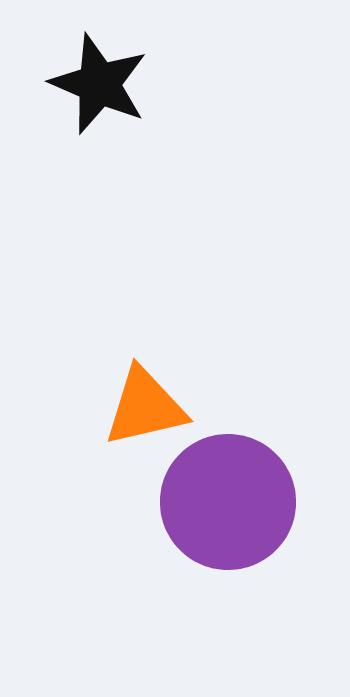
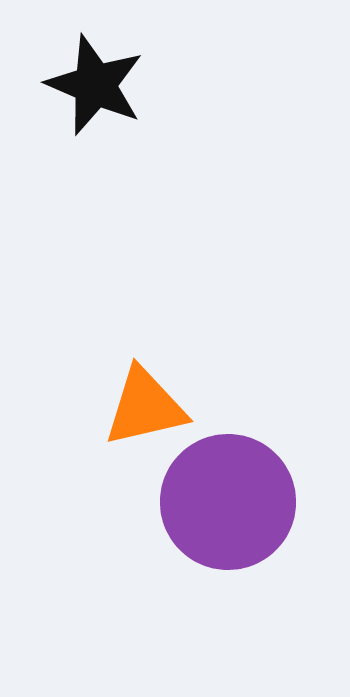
black star: moved 4 px left, 1 px down
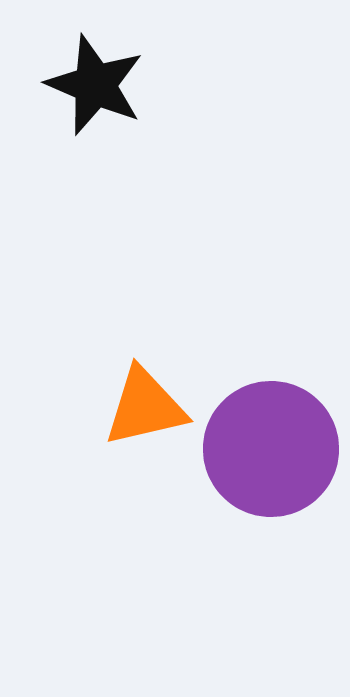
purple circle: moved 43 px right, 53 px up
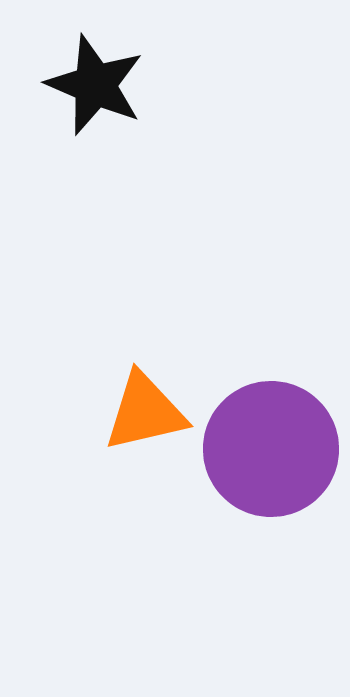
orange triangle: moved 5 px down
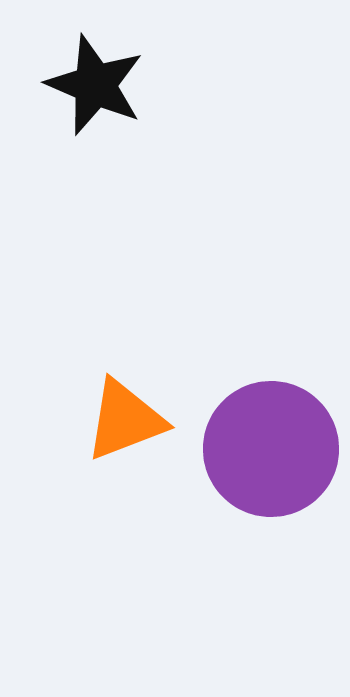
orange triangle: moved 20 px left, 8 px down; rotated 8 degrees counterclockwise
